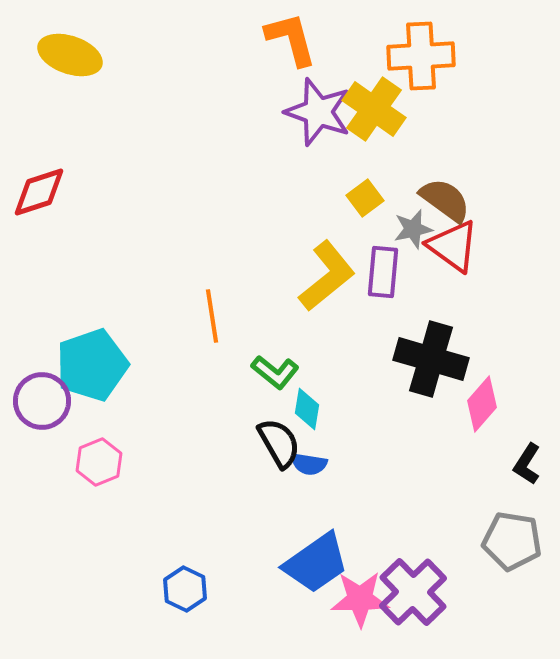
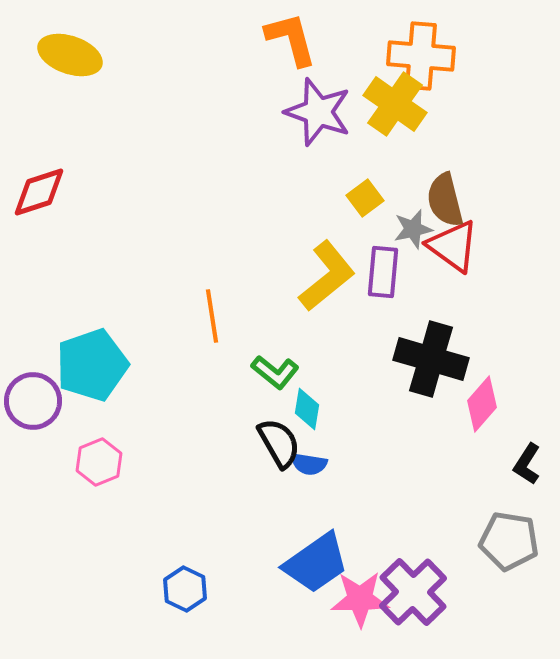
orange cross: rotated 8 degrees clockwise
yellow cross: moved 21 px right, 5 px up
brown semicircle: rotated 140 degrees counterclockwise
purple circle: moved 9 px left
gray pentagon: moved 3 px left
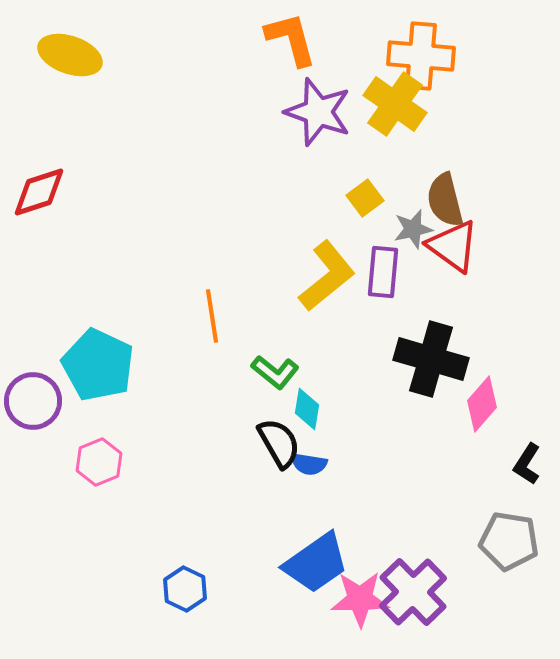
cyan pentagon: moved 6 px right; rotated 28 degrees counterclockwise
